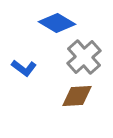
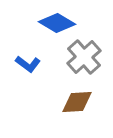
blue L-shape: moved 4 px right, 4 px up
brown diamond: moved 6 px down
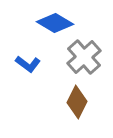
blue diamond: moved 2 px left
brown diamond: rotated 60 degrees counterclockwise
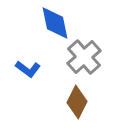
blue diamond: rotated 48 degrees clockwise
blue L-shape: moved 5 px down
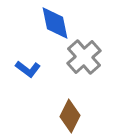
brown diamond: moved 7 px left, 14 px down
